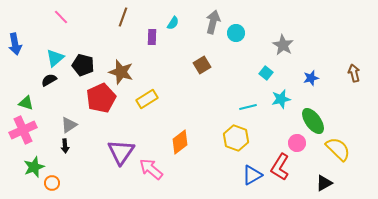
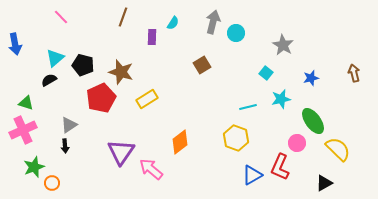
red L-shape: rotated 8 degrees counterclockwise
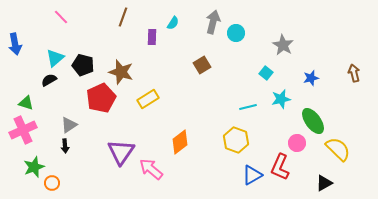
yellow rectangle: moved 1 px right
yellow hexagon: moved 2 px down
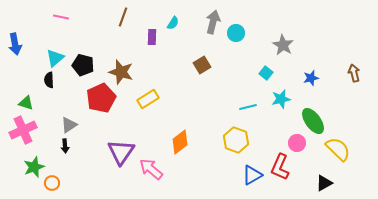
pink line: rotated 35 degrees counterclockwise
black semicircle: rotated 63 degrees counterclockwise
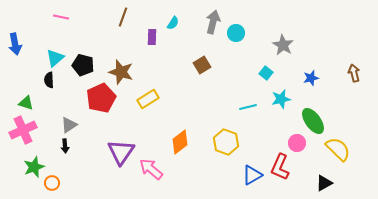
yellow hexagon: moved 10 px left, 2 px down
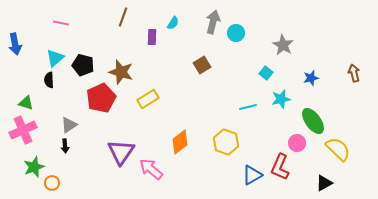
pink line: moved 6 px down
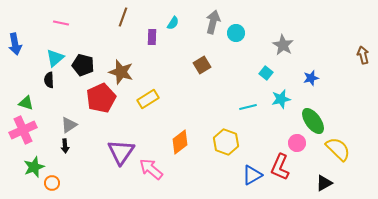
brown arrow: moved 9 px right, 18 px up
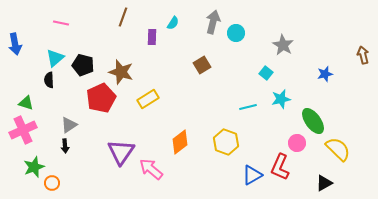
blue star: moved 14 px right, 4 px up
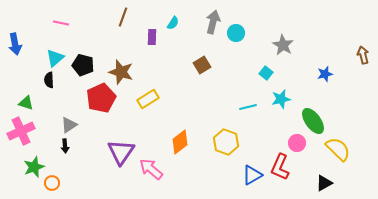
pink cross: moved 2 px left, 1 px down
